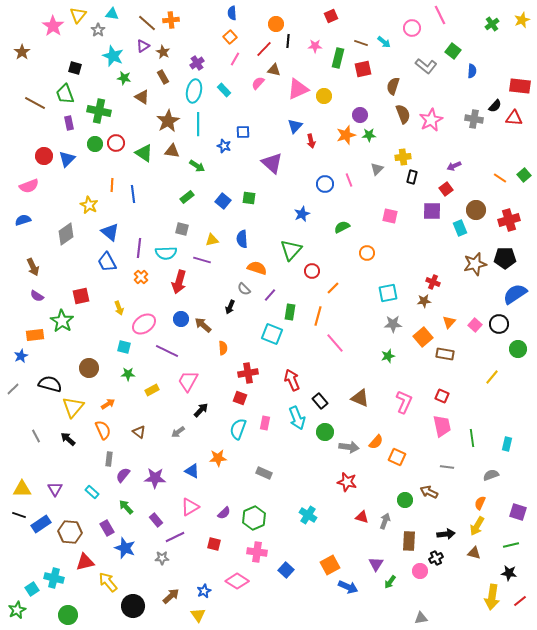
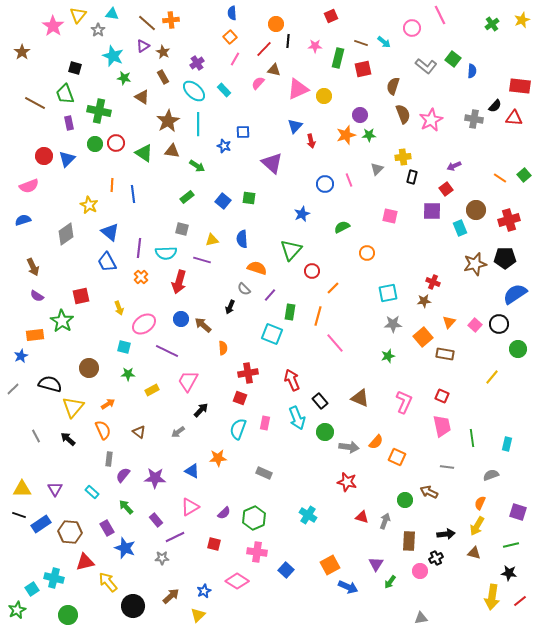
green square at (453, 51): moved 8 px down
cyan ellipse at (194, 91): rotated 60 degrees counterclockwise
yellow triangle at (198, 615): rotated 21 degrees clockwise
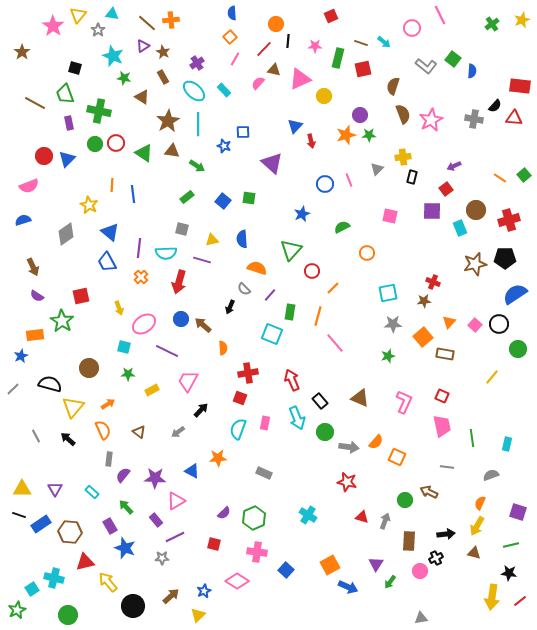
pink triangle at (298, 89): moved 2 px right, 10 px up
pink triangle at (190, 507): moved 14 px left, 6 px up
purple rectangle at (107, 528): moved 3 px right, 2 px up
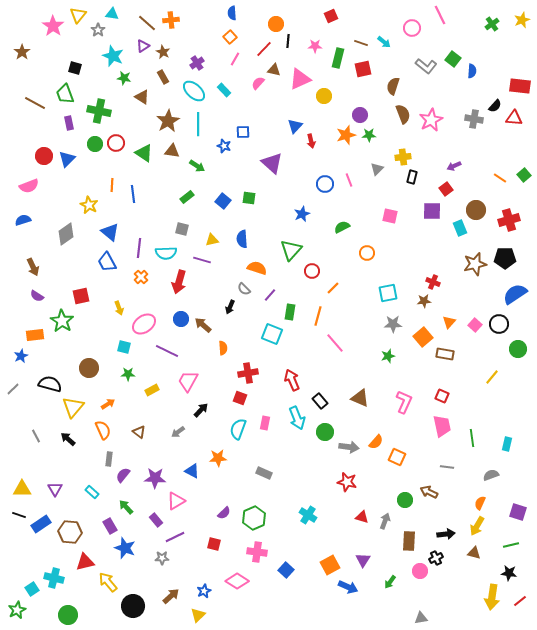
purple triangle at (376, 564): moved 13 px left, 4 px up
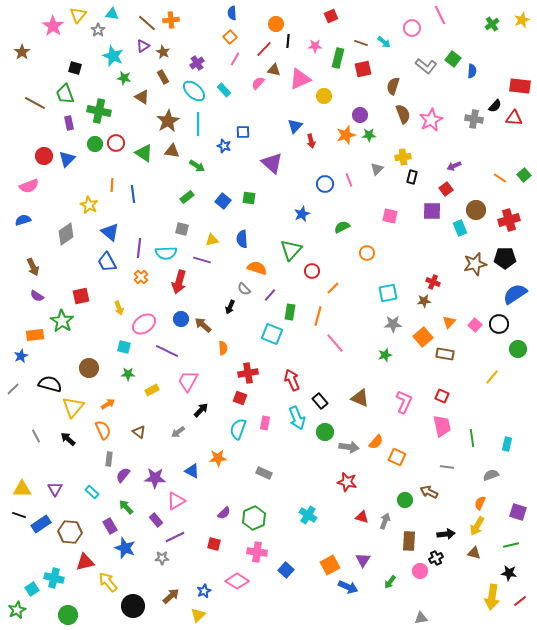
green star at (388, 356): moved 3 px left, 1 px up
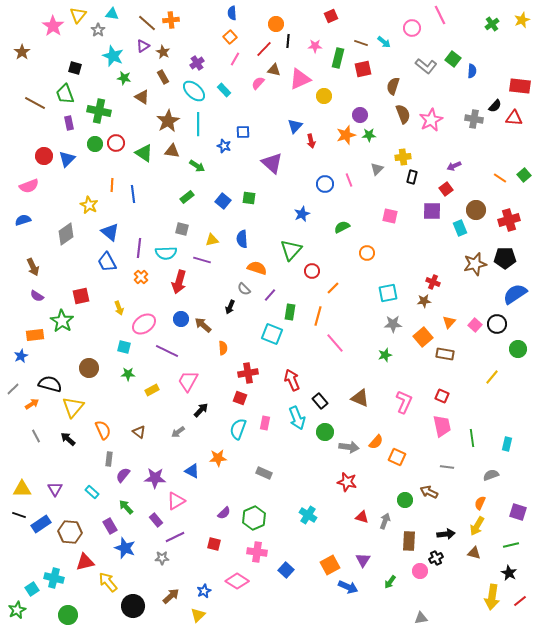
black circle at (499, 324): moved 2 px left
orange arrow at (108, 404): moved 76 px left
black star at (509, 573): rotated 21 degrees clockwise
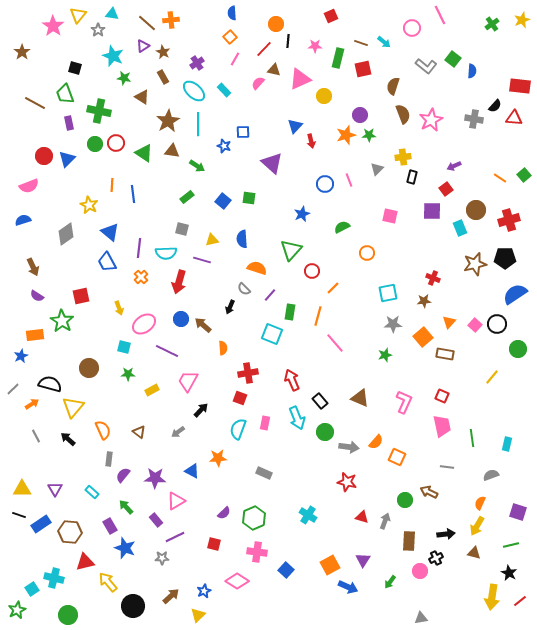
red cross at (433, 282): moved 4 px up
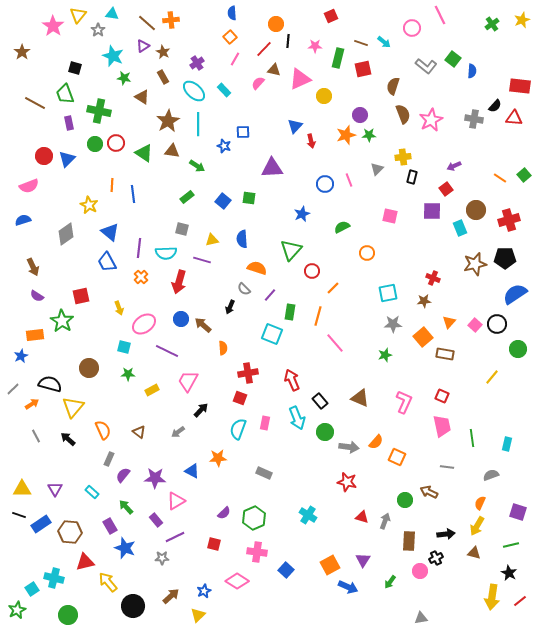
purple triangle at (272, 163): moved 5 px down; rotated 45 degrees counterclockwise
gray rectangle at (109, 459): rotated 16 degrees clockwise
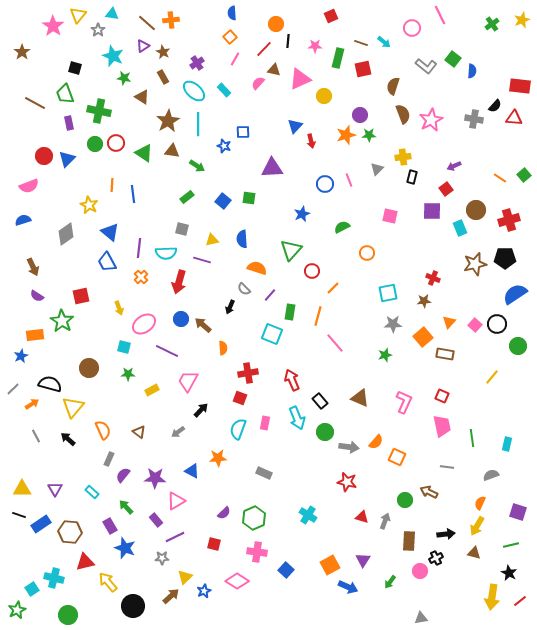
green circle at (518, 349): moved 3 px up
yellow triangle at (198, 615): moved 13 px left, 38 px up
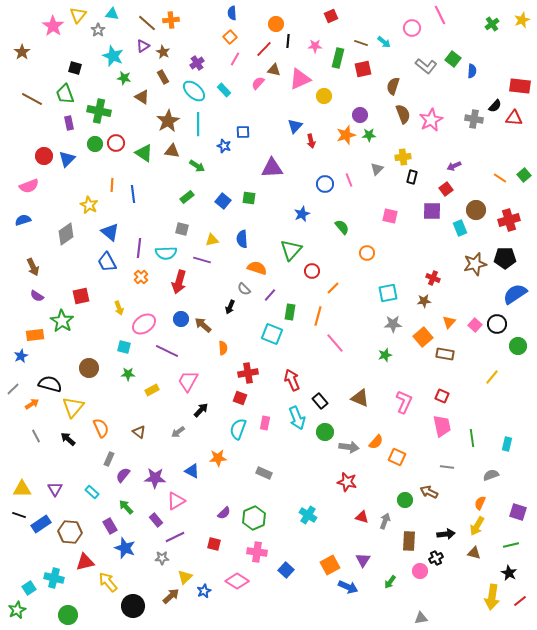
brown line at (35, 103): moved 3 px left, 4 px up
green semicircle at (342, 227): rotated 77 degrees clockwise
orange semicircle at (103, 430): moved 2 px left, 2 px up
cyan square at (32, 589): moved 3 px left, 1 px up
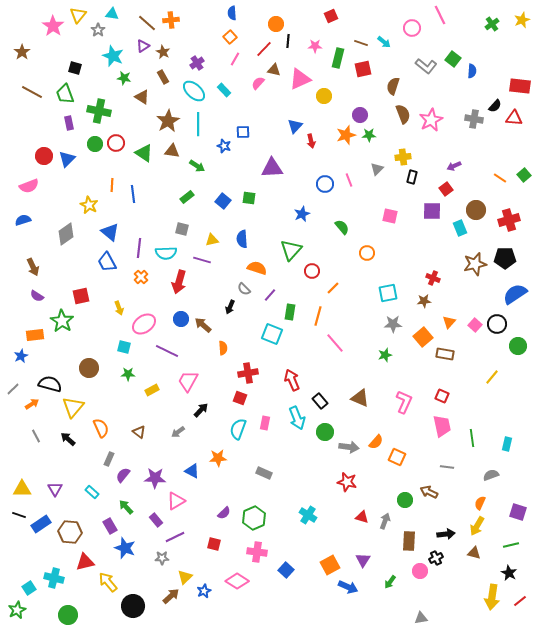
brown line at (32, 99): moved 7 px up
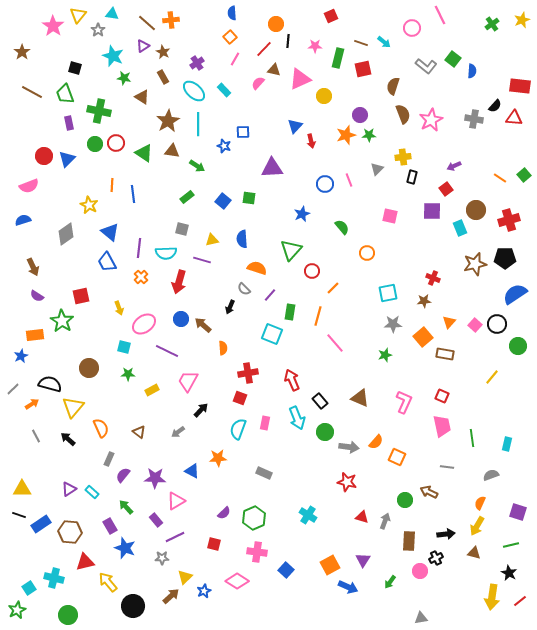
purple triangle at (55, 489): moved 14 px right; rotated 28 degrees clockwise
